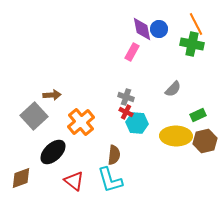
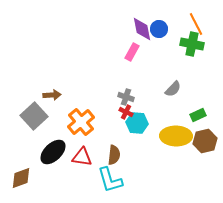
red triangle: moved 8 px right, 24 px up; rotated 30 degrees counterclockwise
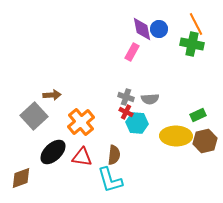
gray semicircle: moved 23 px left, 10 px down; rotated 42 degrees clockwise
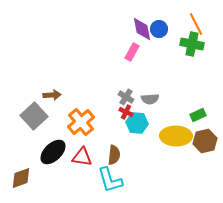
gray cross: rotated 14 degrees clockwise
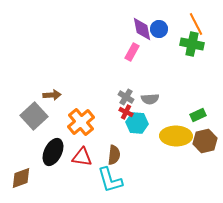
black ellipse: rotated 20 degrees counterclockwise
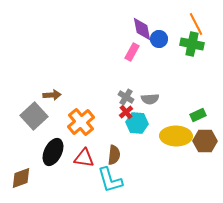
blue circle: moved 10 px down
red cross: rotated 24 degrees clockwise
brown hexagon: rotated 15 degrees clockwise
red triangle: moved 2 px right, 1 px down
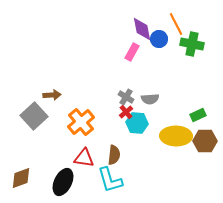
orange line: moved 20 px left
black ellipse: moved 10 px right, 30 px down
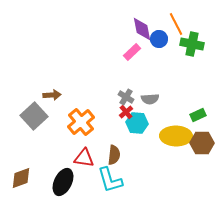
pink rectangle: rotated 18 degrees clockwise
brown hexagon: moved 3 px left, 2 px down
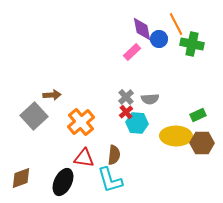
gray cross: rotated 14 degrees clockwise
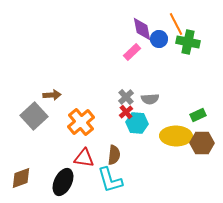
green cross: moved 4 px left, 2 px up
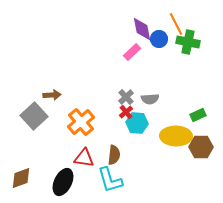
brown hexagon: moved 1 px left, 4 px down
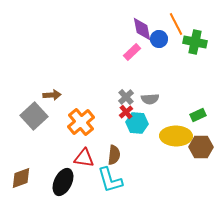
green cross: moved 7 px right
